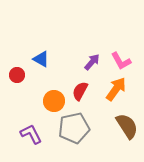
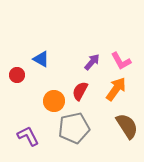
purple L-shape: moved 3 px left, 2 px down
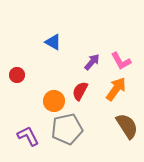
blue triangle: moved 12 px right, 17 px up
gray pentagon: moved 7 px left, 1 px down
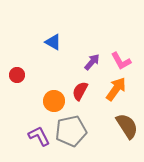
gray pentagon: moved 4 px right, 2 px down
purple L-shape: moved 11 px right
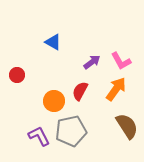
purple arrow: rotated 12 degrees clockwise
